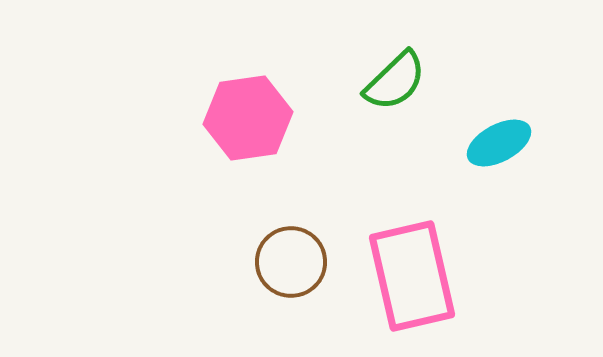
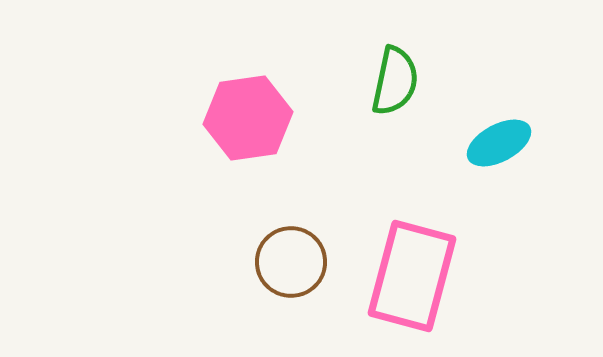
green semicircle: rotated 34 degrees counterclockwise
pink rectangle: rotated 28 degrees clockwise
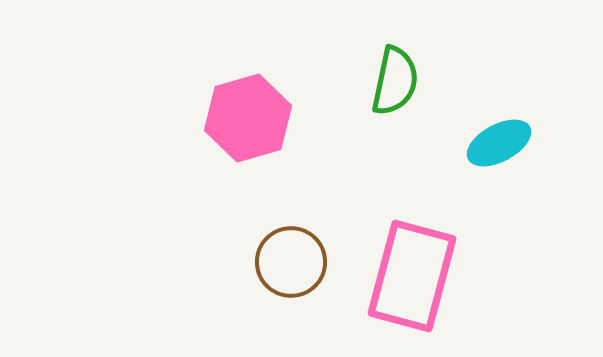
pink hexagon: rotated 8 degrees counterclockwise
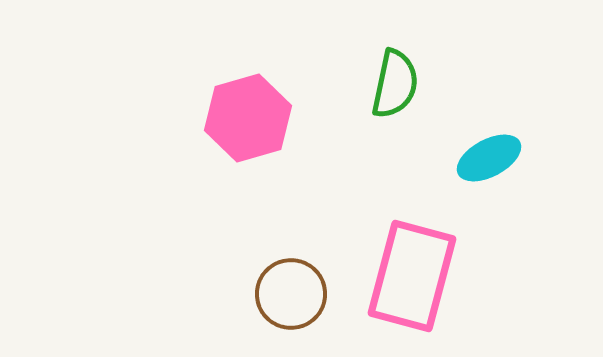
green semicircle: moved 3 px down
cyan ellipse: moved 10 px left, 15 px down
brown circle: moved 32 px down
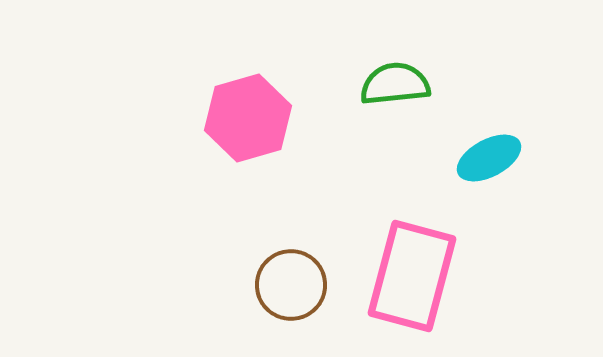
green semicircle: rotated 108 degrees counterclockwise
brown circle: moved 9 px up
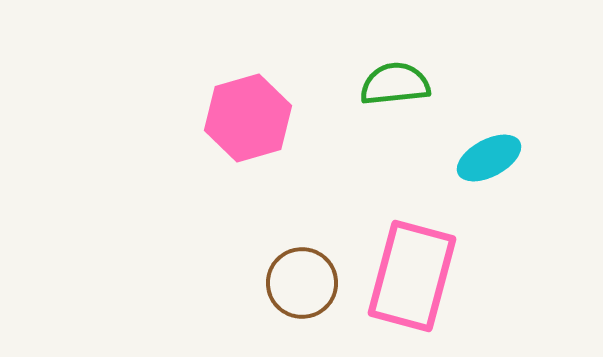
brown circle: moved 11 px right, 2 px up
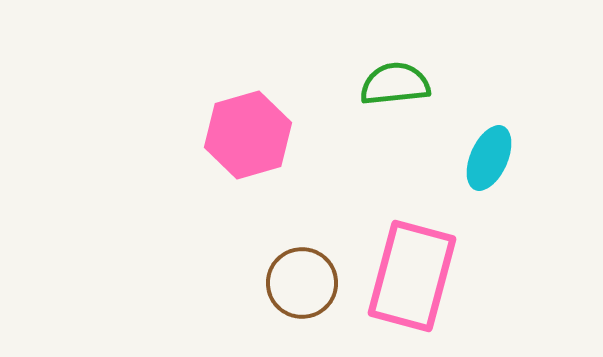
pink hexagon: moved 17 px down
cyan ellipse: rotated 38 degrees counterclockwise
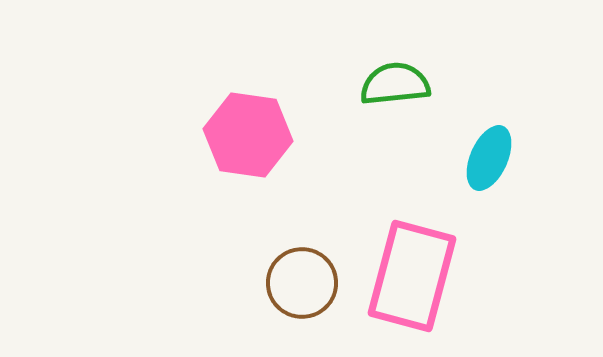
pink hexagon: rotated 24 degrees clockwise
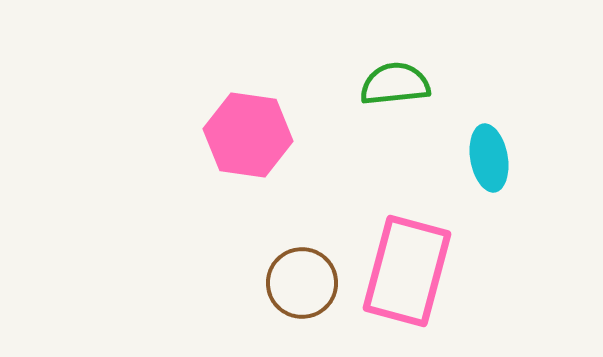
cyan ellipse: rotated 34 degrees counterclockwise
pink rectangle: moved 5 px left, 5 px up
